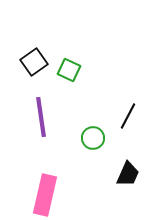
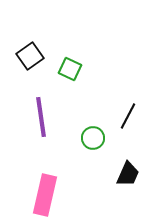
black square: moved 4 px left, 6 px up
green square: moved 1 px right, 1 px up
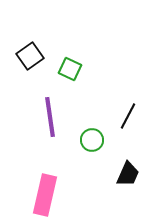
purple line: moved 9 px right
green circle: moved 1 px left, 2 px down
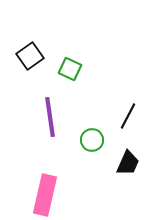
black trapezoid: moved 11 px up
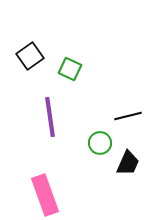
black line: rotated 48 degrees clockwise
green circle: moved 8 px right, 3 px down
pink rectangle: rotated 33 degrees counterclockwise
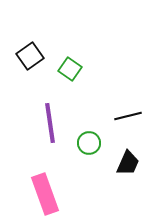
green square: rotated 10 degrees clockwise
purple line: moved 6 px down
green circle: moved 11 px left
pink rectangle: moved 1 px up
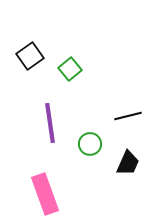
green square: rotated 15 degrees clockwise
green circle: moved 1 px right, 1 px down
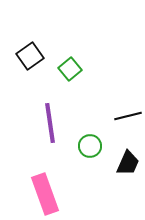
green circle: moved 2 px down
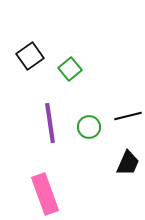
green circle: moved 1 px left, 19 px up
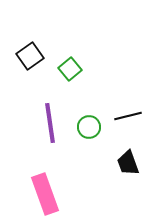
black trapezoid: rotated 136 degrees clockwise
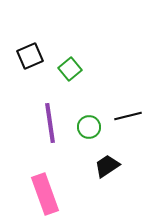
black square: rotated 12 degrees clockwise
black trapezoid: moved 21 px left, 3 px down; rotated 76 degrees clockwise
